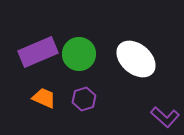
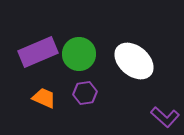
white ellipse: moved 2 px left, 2 px down
purple hexagon: moved 1 px right, 6 px up; rotated 10 degrees clockwise
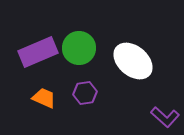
green circle: moved 6 px up
white ellipse: moved 1 px left
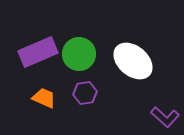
green circle: moved 6 px down
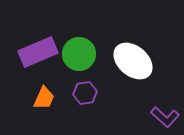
orange trapezoid: rotated 90 degrees clockwise
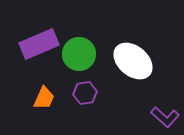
purple rectangle: moved 1 px right, 8 px up
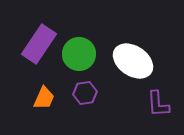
purple rectangle: rotated 33 degrees counterclockwise
white ellipse: rotated 6 degrees counterclockwise
purple L-shape: moved 7 px left, 13 px up; rotated 44 degrees clockwise
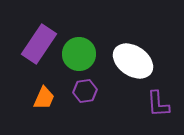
purple hexagon: moved 2 px up
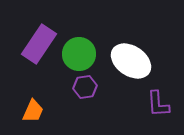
white ellipse: moved 2 px left
purple hexagon: moved 4 px up
orange trapezoid: moved 11 px left, 13 px down
